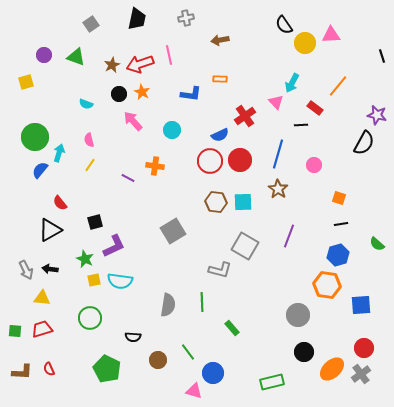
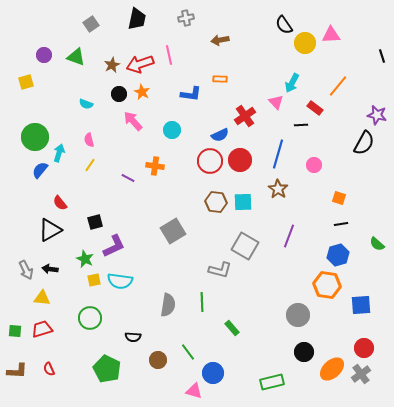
brown L-shape at (22, 372): moved 5 px left, 1 px up
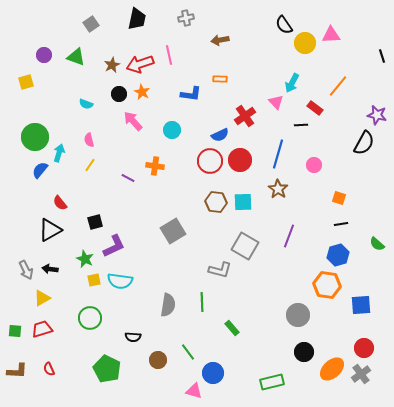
yellow triangle at (42, 298): rotated 36 degrees counterclockwise
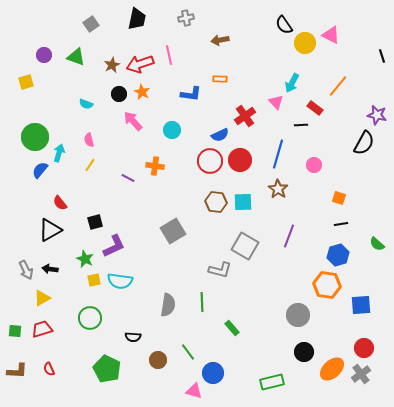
pink triangle at (331, 35): rotated 30 degrees clockwise
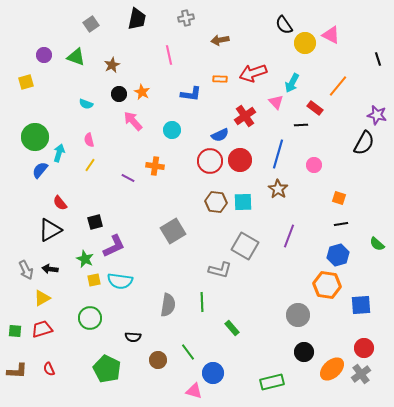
black line at (382, 56): moved 4 px left, 3 px down
red arrow at (140, 64): moved 113 px right, 9 px down
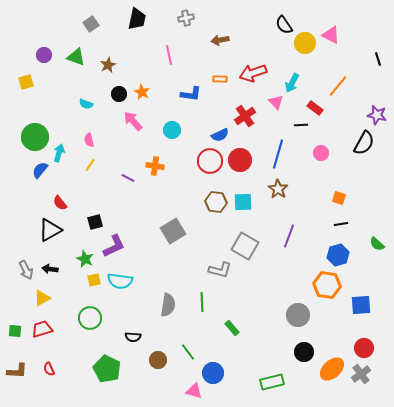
brown star at (112, 65): moved 4 px left
pink circle at (314, 165): moved 7 px right, 12 px up
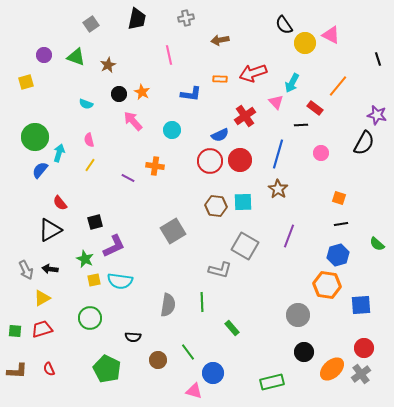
brown hexagon at (216, 202): moved 4 px down
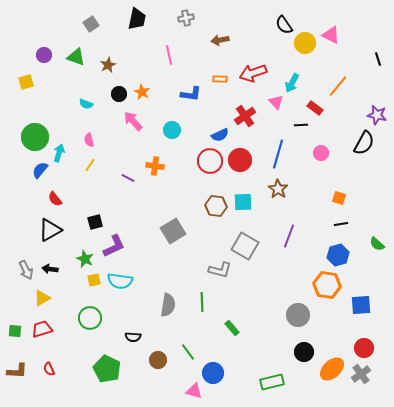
red semicircle at (60, 203): moved 5 px left, 4 px up
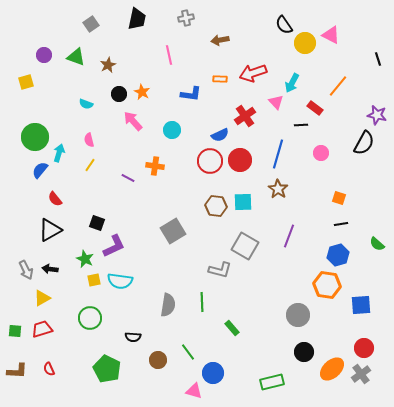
black square at (95, 222): moved 2 px right, 1 px down; rotated 35 degrees clockwise
